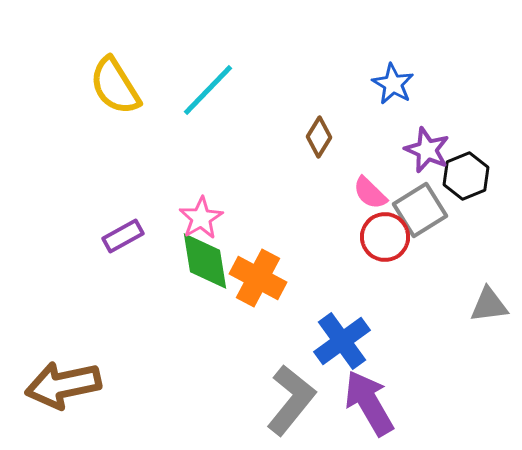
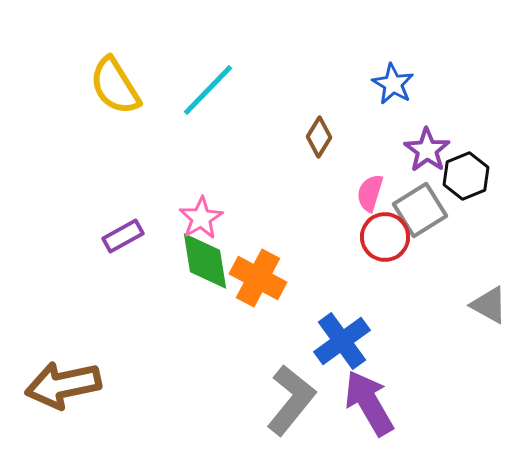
purple star: rotated 12 degrees clockwise
pink semicircle: rotated 63 degrees clockwise
gray triangle: rotated 36 degrees clockwise
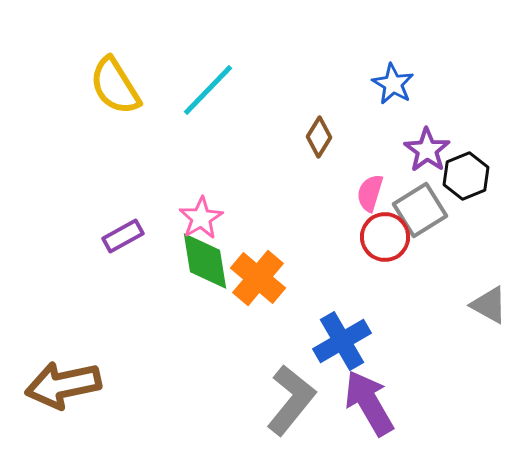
orange cross: rotated 12 degrees clockwise
blue cross: rotated 6 degrees clockwise
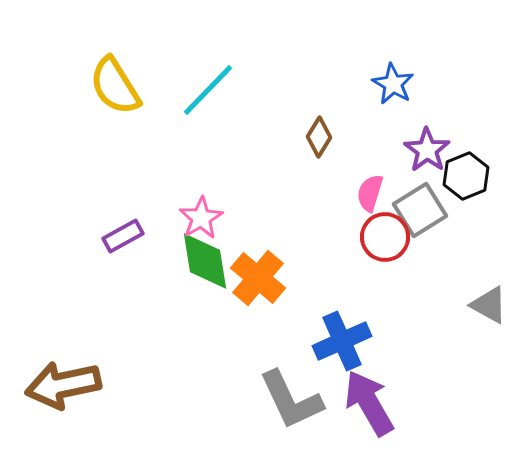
blue cross: rotated 6 degrees clockwise
gray L-shape: rotated 116 degrees clockwise
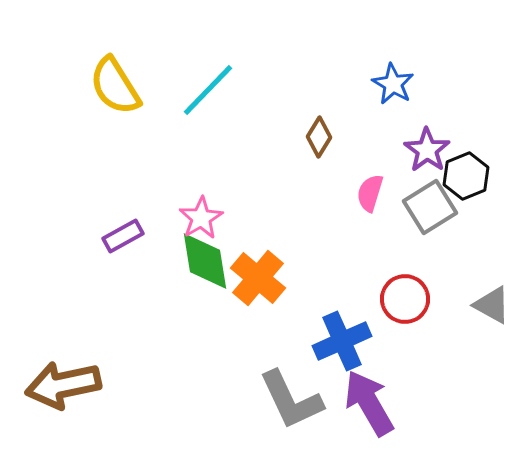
gray square: moved 10 px right, 3 px up
red circle: moved 20 px right, 62 px down
gray triangle: moved 3 px right
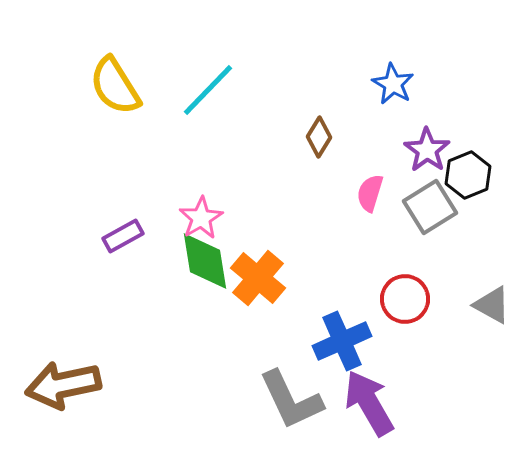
black hexagon: moved 2 px right, 1 px up
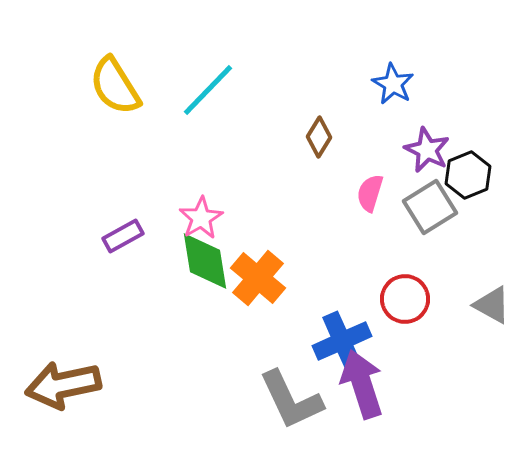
purple star: rotated 9 degrees counterclockwise
purple arrow: moved 7 px left, 19 px up; rotated 12 degrees clockwise
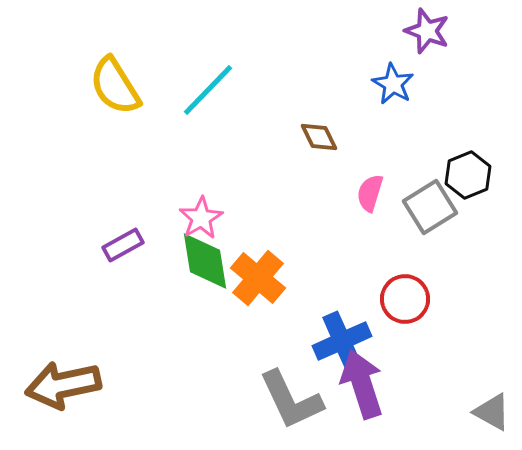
brown diamond: rotated 57 degrees counterclockwise
purple star: moved 119 px up; rotated 6 degrees counterclockwise
purple rectangle: moved 9 px down
gray triangle: moved 107 px down
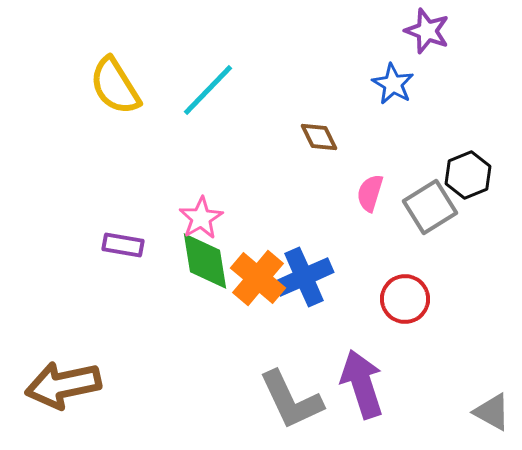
purple rectangle: rotated 39 degrees clockwise
blue cross: moved 38 px left, 64 px up
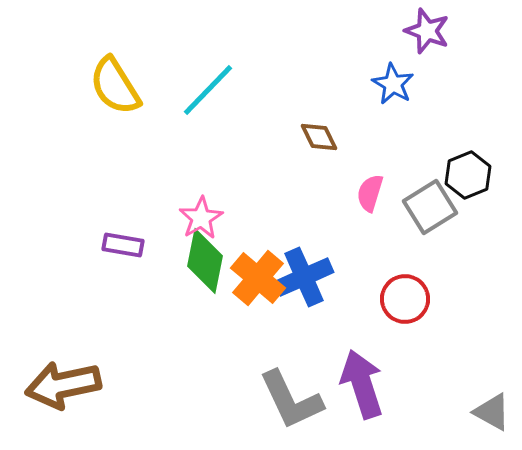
green diamond: rotated 20 degrees clockwise
